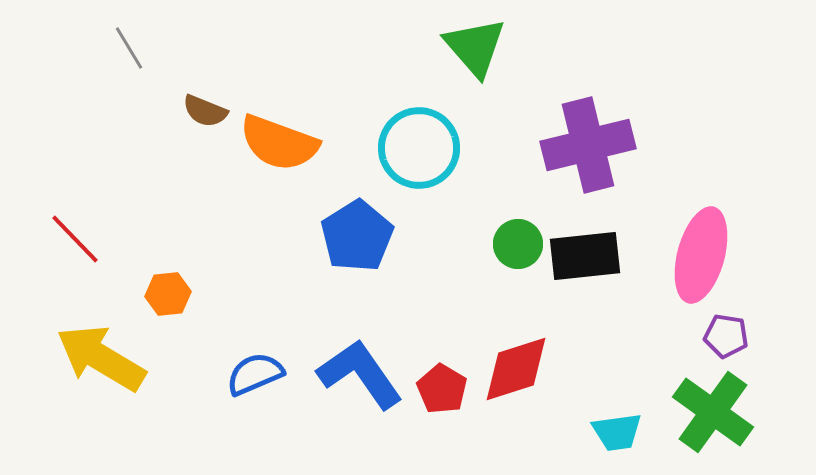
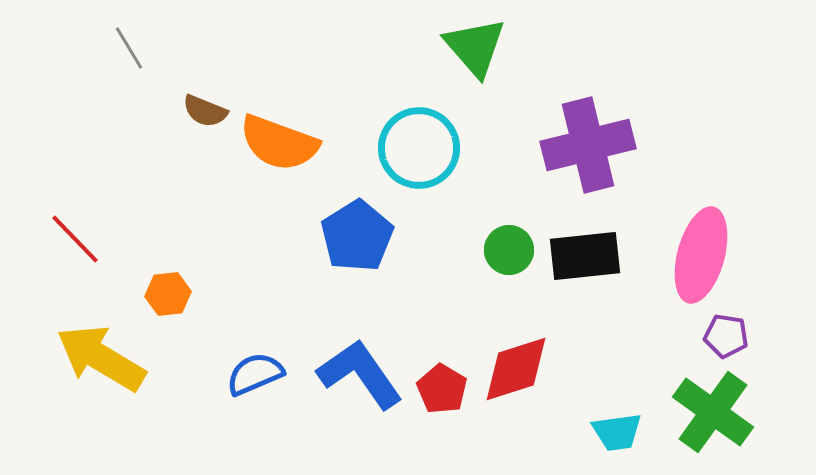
green circle: moved 9 px left, 6 px down
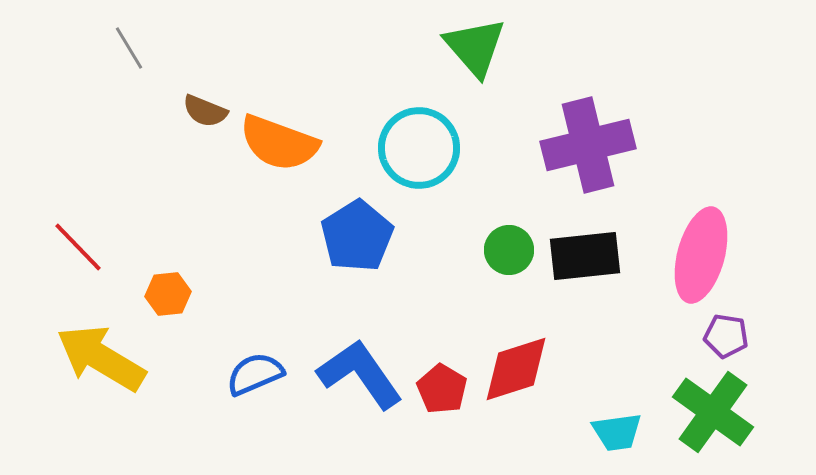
red line: moved 3 px right, 8 px down
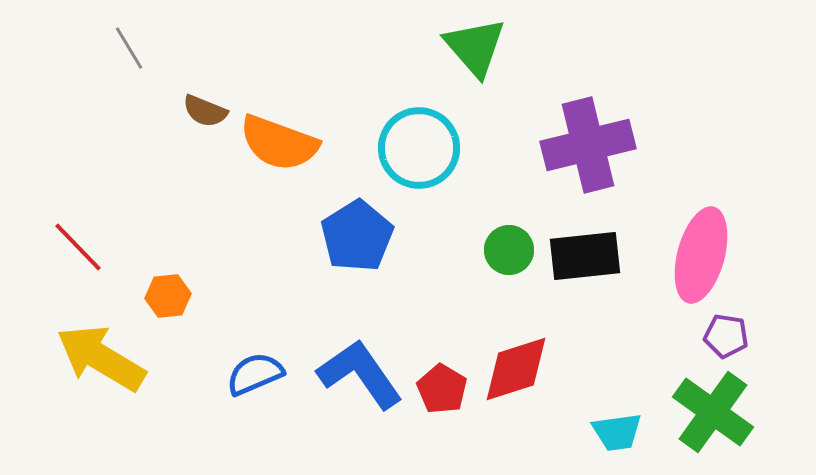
orange hexagon: moved 2 px down
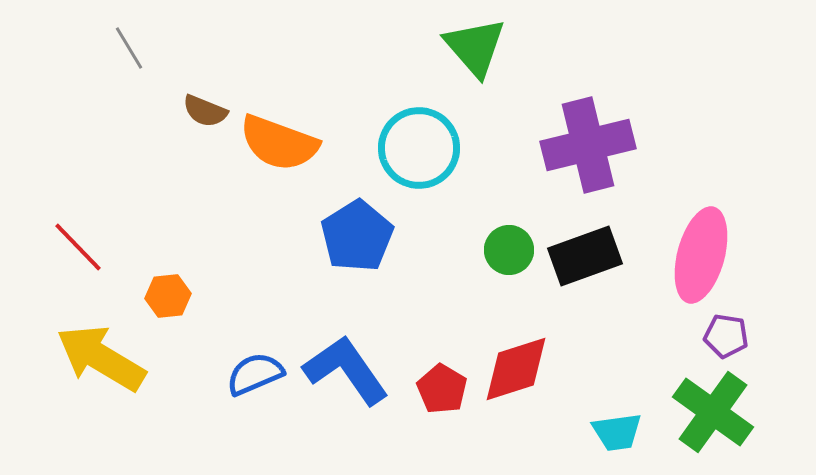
black rectangle: rotated 14 degrees counterclockwise
blue L-shape: moved 14 px left, 4 px up
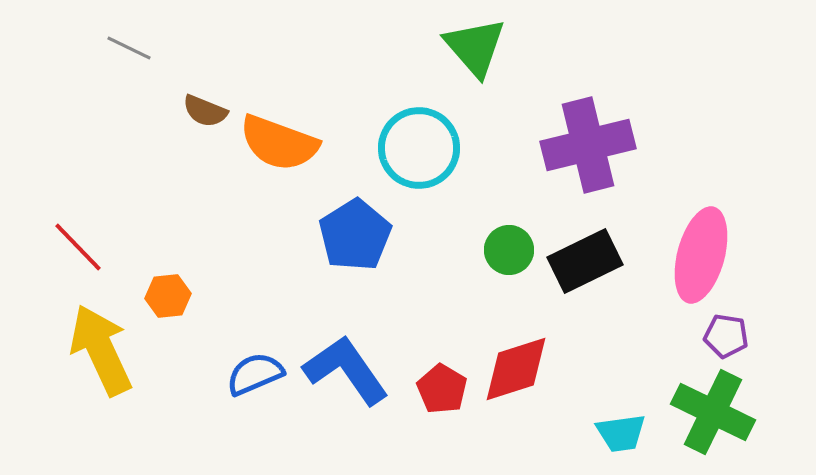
gray line: rotated 33 degrees counterclockwise
blue pentagon: moved 2 px left, 1 px up
black rectangle: moved 5 px down; rotated 6 degrees counterclockwise
yellow arrow: moved 8 px up; rotated 34 degrees clockwise
green cross: rotated 10 degrees counterclockwise
cyan trapezoid: moved 4 px right, 1 px down
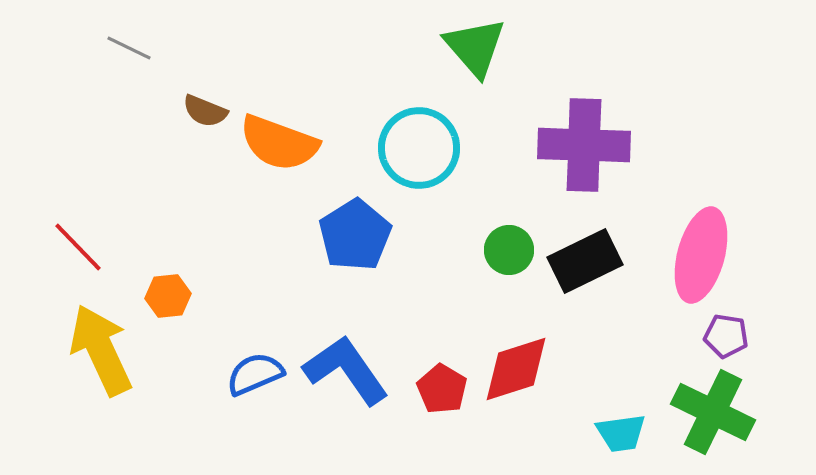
purple cross: moved 4 px left; rotated 16 degrees clockwise
